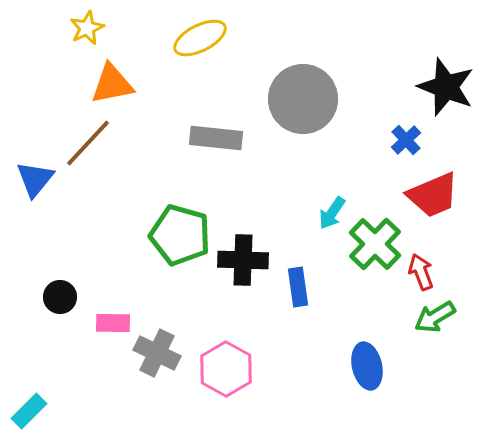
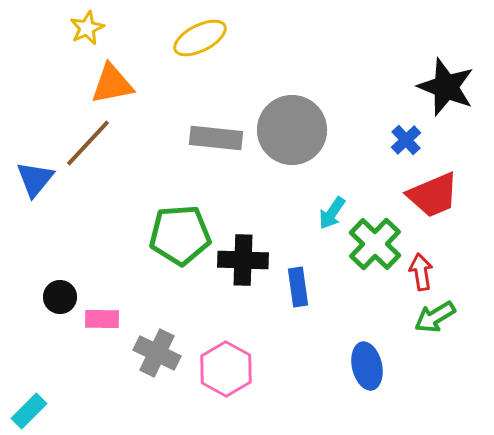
gray circle: moved 11 px left, 31 px down
green pentagon: rotated 20 degrees counterclockwise
red arrow: rotated 12 degrees clockwise
pink rectangle: moved 11 px left, 4 px up
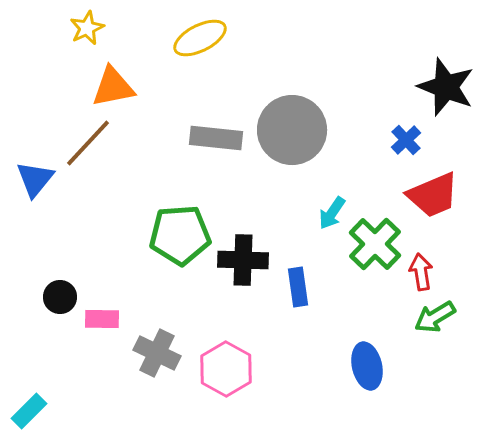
orange triangle: moved 1 px right, 3 px down
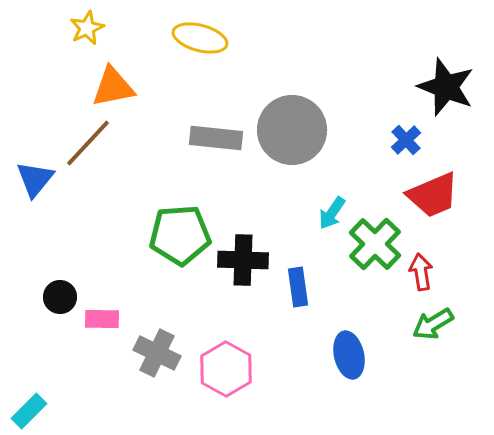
yellow ellipse: rotated 42 degrees clockwise
green arrow: moved 2 px left, 7 px down
blue ellipse: moved 18 px left, 11 px up
